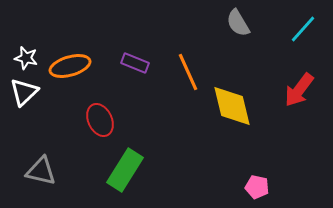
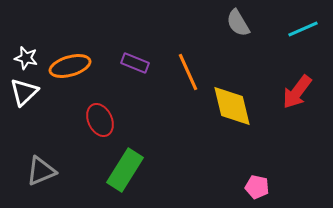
cyan line: rotated 24 degrees clockwise
red arrow: moved 2 px left, 2 px down
gray triangle: rotated 36 degrees counterclockwise
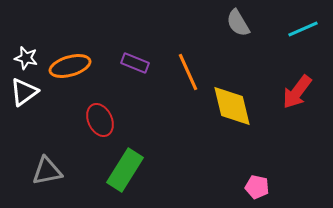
white triangle: rotated 8 degrees clockwise
gray triangle: moved 6 px right; rotated 12 degrees clockwise
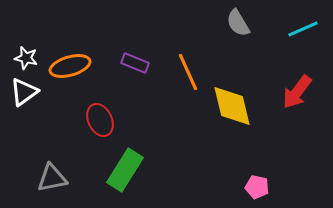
gray triangle: moved 5 px right, 7 px down
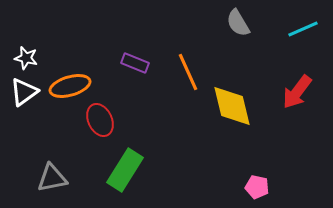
orange ellipse: moved 20 px down
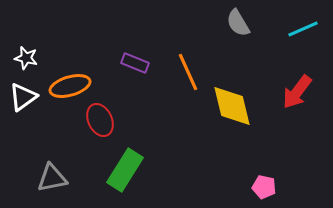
white triangle: moved 1 px left, 5 px down
pink pentagon: moved 7 px right
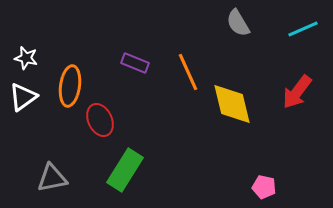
orange ellipse: rotated 66 degrees counterclockwise
yellow diamond: moved 2 px up
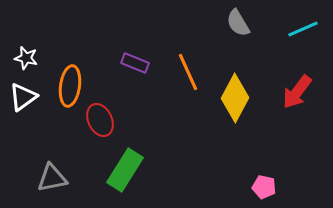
yellow diamond: moved 3 px right, 6 px up; rotated 42 degrees clockwise
